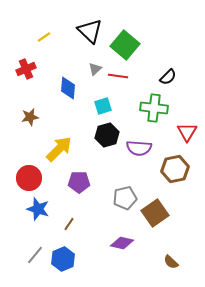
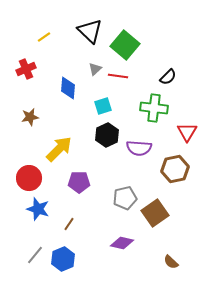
black hexagon: rotated 10 degrees counterclockwise
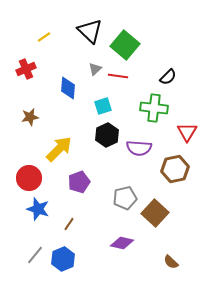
purple pentagon: rotated 20 degrees counterclockwise
brown square: rotated 12 degrees counterclockwise
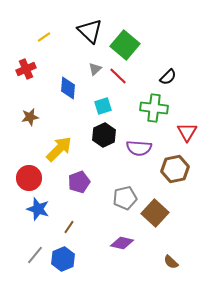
red line: rotated 36 degrees clockwise
black hexagon: moved 3 px left
brown line: moved 3 px down
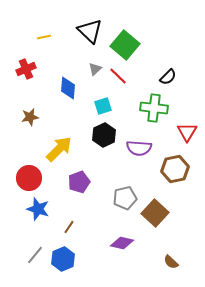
yellow line: rotated 24 degrees clockwise
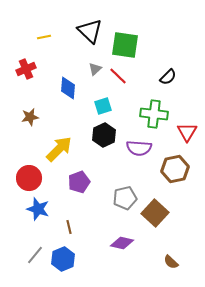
green square: rotated 32 degrees counterclockwise
green cross: moved 6 px down
brown line: rotated 48 degrees counterclockwise
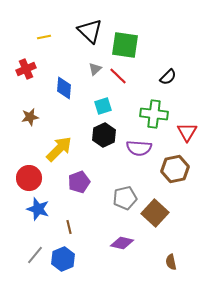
blue diamond: moved 4 px left
brown semicircle: rotated 35 degrees clockwise
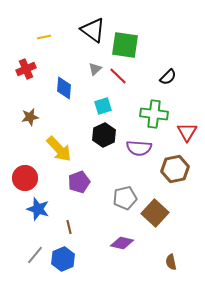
black triangle: moved 3 px right, 1 px up; rotated 8 degrees counterclockwise
yellow arrow: rotated 92 degrees clockwise
red circle: moved 4 px left
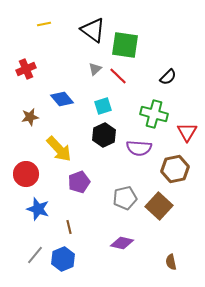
yellow line: moved 13 px up
blue diamond: moved 2 px left, 11 px down; rotated 45 degrees counterclockwise
green cross: rotated 8 degrees clockwise
red circle: moved 1 px right, 4 px up
brown square: moved 4 px right, 7 px up
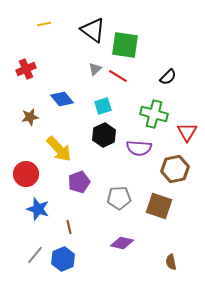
red line: rotated 12 degrees counterclockwise
gray pentagon: moved 6 px left; rotated 10 degrees clockwise
brown square: rotated 24 degrees counterclockwise
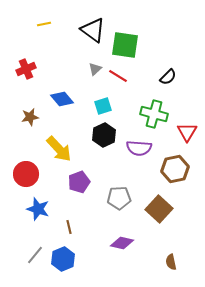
brown square: moved 3 px down; rotated 24 degrees clockwise
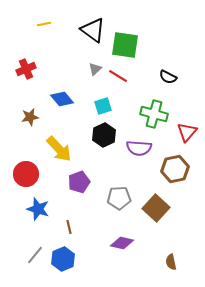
black semicircle: rotated 72 degrees clockwise
red triangle: rotated 10 degrees clockwise
brown square: moved 3 px left, 1 px up
